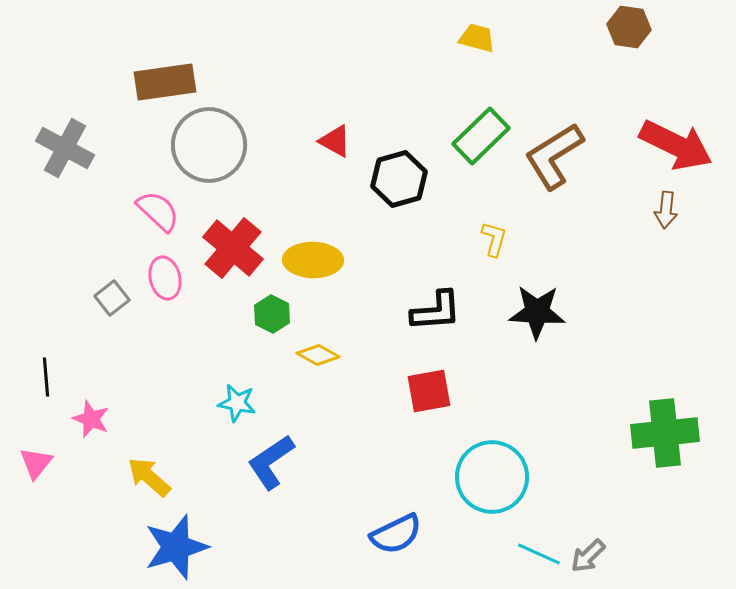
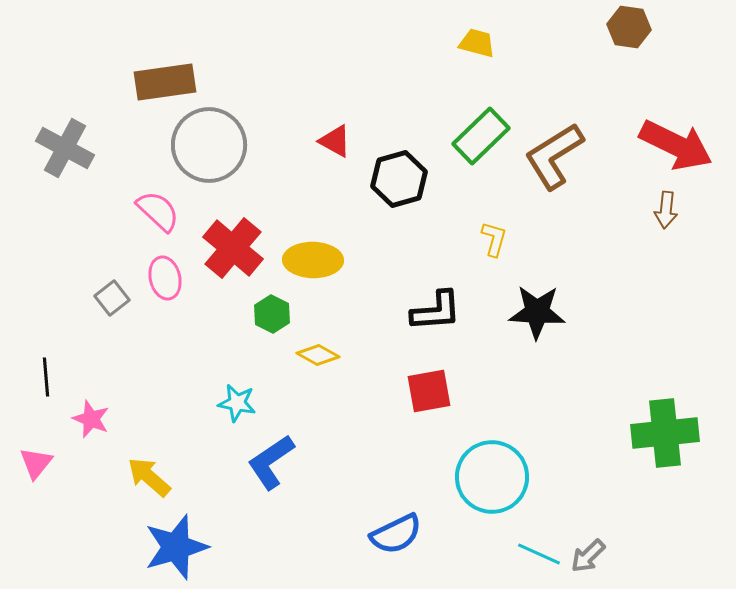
yellow trapezoid: moved 5 px down
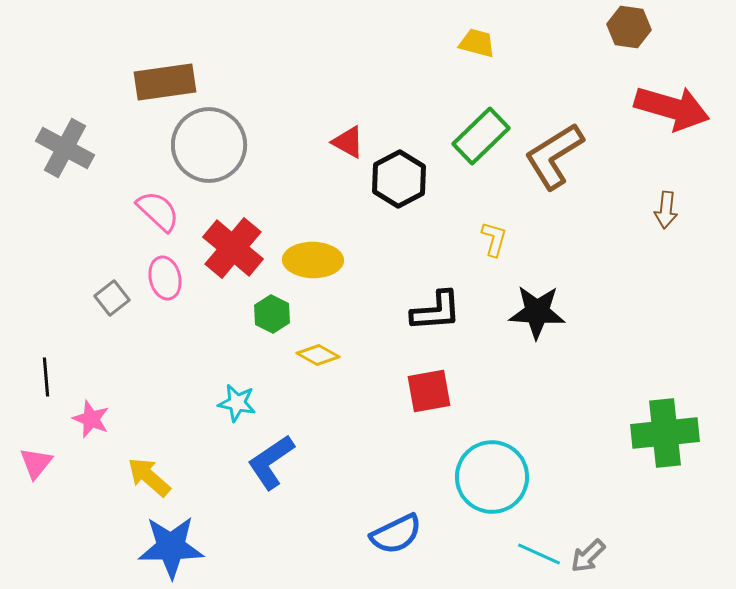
red triangle: moved 13 px right, 1 px down
red arrow: moved 4 px left, 37 px up; rotated 10 degrees counterclockwise
black hexagon: rotated 12 degrees counterclockwise
blue star: moved 5 px left; rotated 16 degrees clockwise
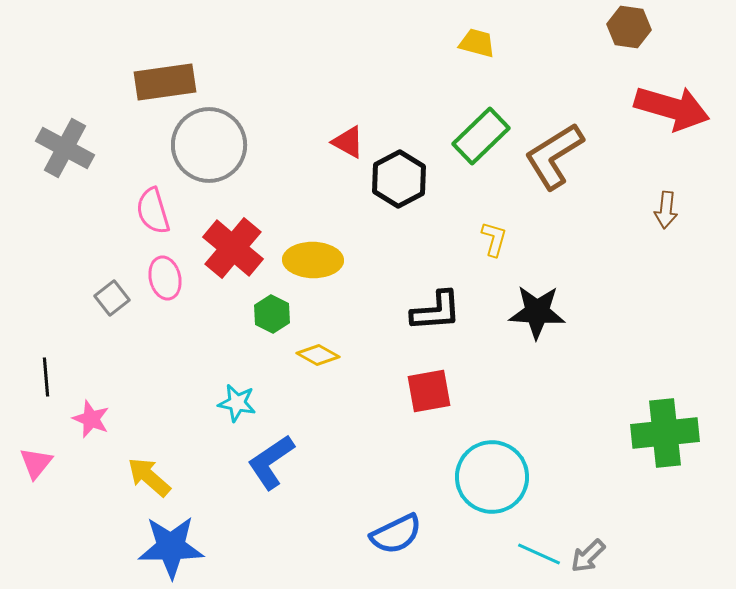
pink semicircle: moved 5 px left; rotated 150 degrees counterclockwise
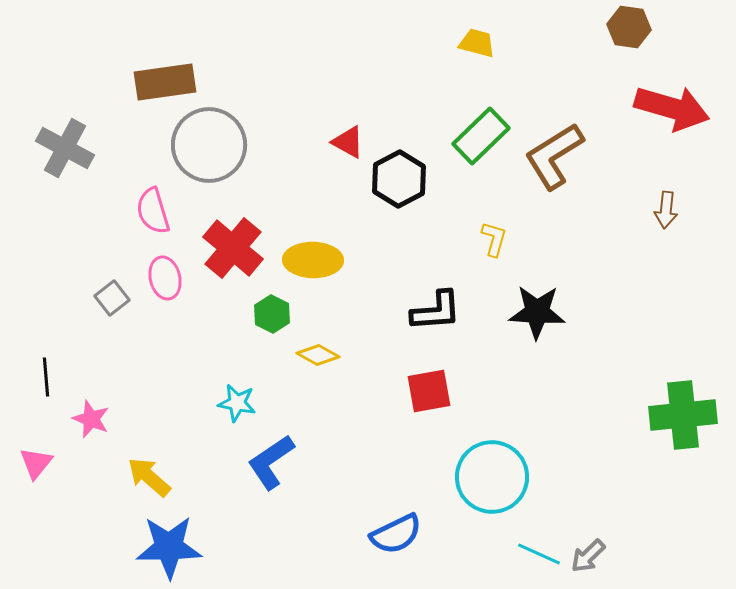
green cross: moved 18 px right, 18 px up
blue star: moved 2 px left
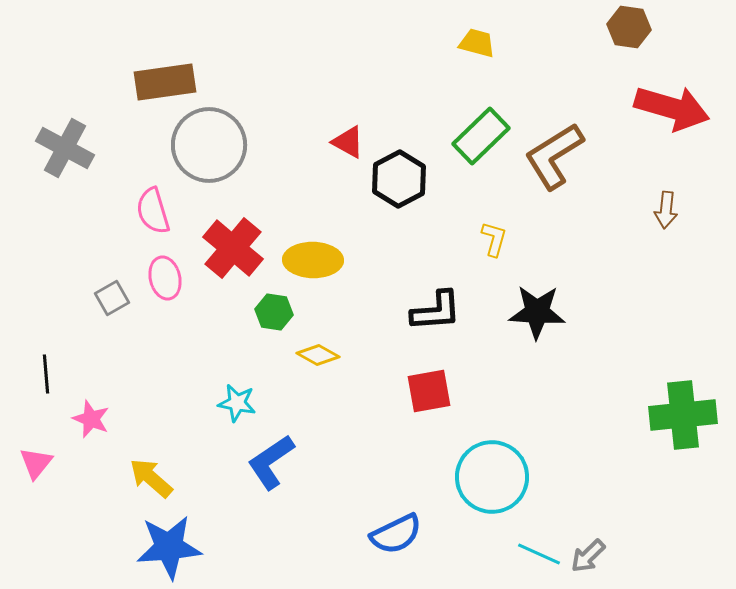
gray square: rotated 8 degrees clockwise
green hexagon: moved 2 px right, 2 px up; rotated 18 degrees counterclockwise
black line: moved 3 px up
yellow arrow: moved 2 px right, 1 px down
blue star: rotated 4 degrees counterclockwise
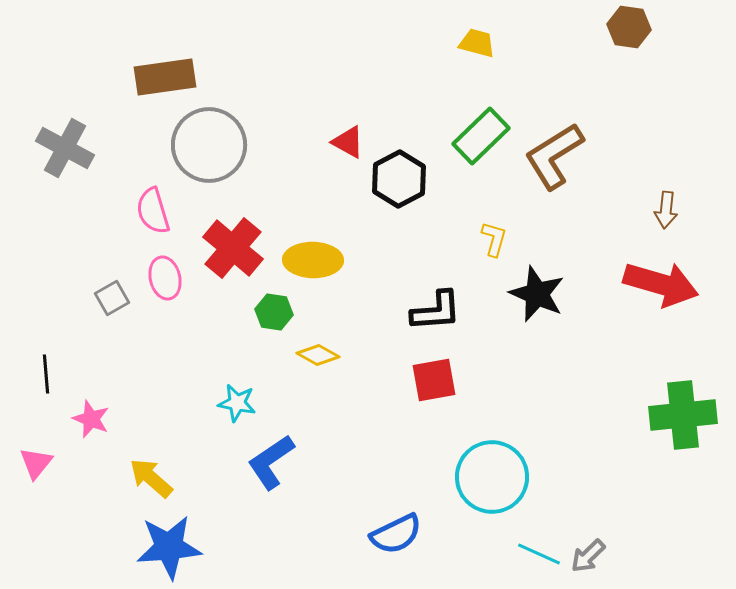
brown rectangle: moved 5 px up
red arrow: moved 11 px left, 176 px down
black star: moved 18 px up; rotated 20 degrees clockwise
red square: moved 5 px right, 11 px up
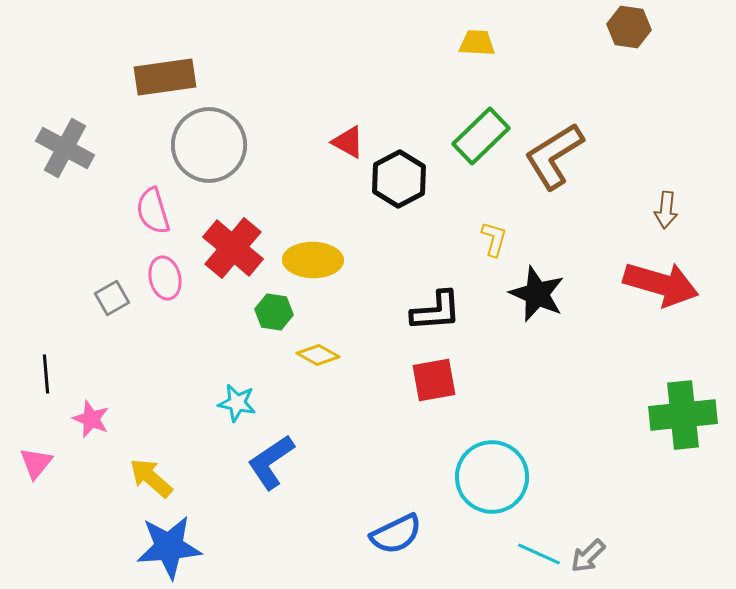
yellow trapezoid: rotated 12 degrees counterclockwise
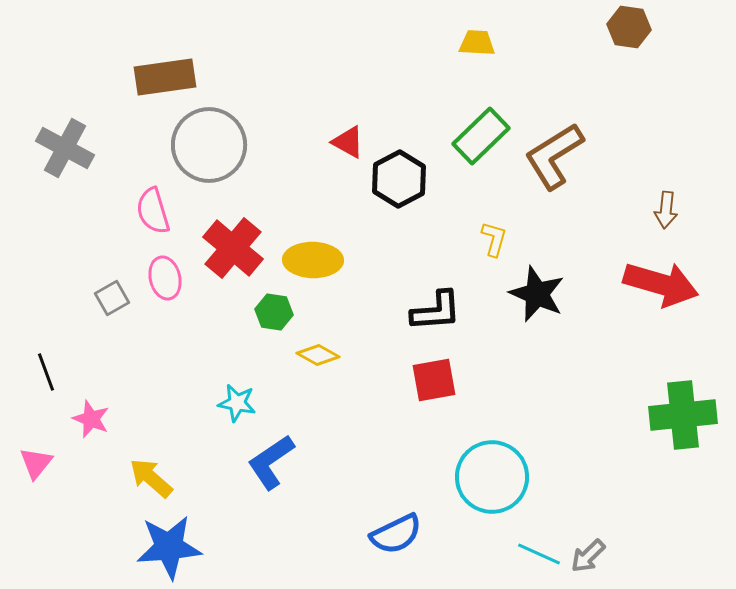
black line: moved 2 px up; rotated 15 degrees counterclockwise
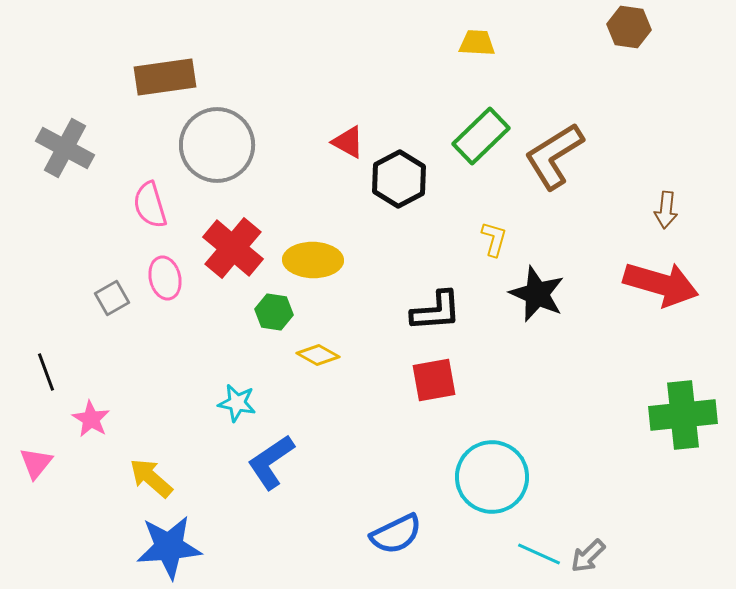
gray circle: moved 8 px right
pink semicircle: moved 3 px left, 6 px up
pink star: rotated 9 degrees clockwise
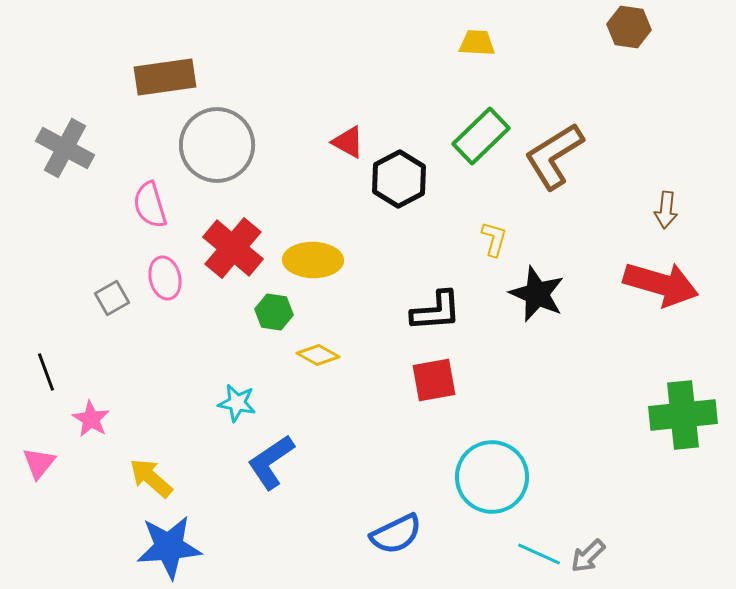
pink triangle: moved 3 px right
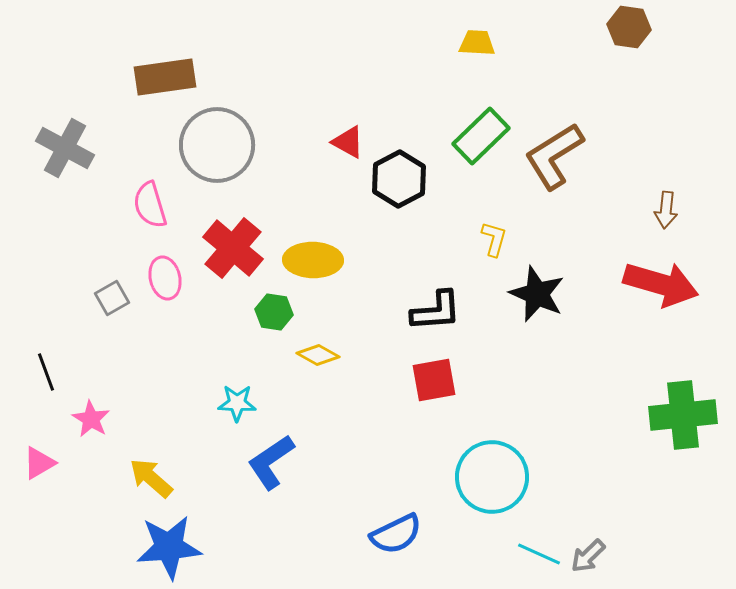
cyan star: rotated 9 degrees counterclockwise
pink triangle: rotated 21 degrees clockwise
